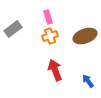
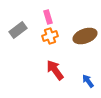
gray rectangle: moved 5 px right, 1 px down
red arrow: rotated 15 degrees counterclockwise
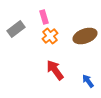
pink rectangle: moved 4 px left
gray rectangle: moved 2 px left, 1 px up
orange cross: rotated 21 degrees counterclockwise
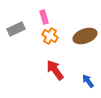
gray rectangle: rotated 12 degrees clockwise
orange cross: rotated 21 degrees counterclockwise
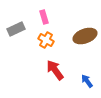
orange cross: moved 4 px left, 4 px down
blue arrow: moved 1 px left
